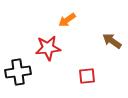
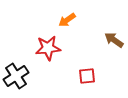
brown arrow: moved 2 px right, 1 px up
black cross: moved 2 px left, 4 px down; rotated 25 degrees counterclockwise
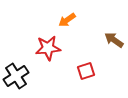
red square: moved 1 px left, 5 px up; rotated 12 degrees counterclockwise
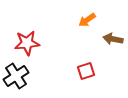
orange arrow: moved 20 px right
brown arrow: moved 1 px left, 1 px up; rotated 24 degrees counterclockwise
red star: moved 21 px left, 5 px up
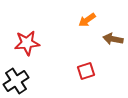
black cross: moved 5 px down
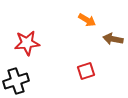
orange arrow: rotated 114 degrees counterclockwise
black cross: rotated 15 degrees clockwise
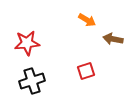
black cross: moved 16 px right
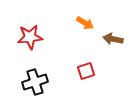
orange arrow: moved 2 px left, 3 px down
red star: moved 3 px right, 6 px up
black cross: moved 3 px right, 1 px down
